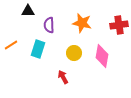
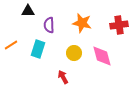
pink diamond: rotated 25 degrees counterclockwise
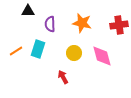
purple semicircle: moved 1 px right, 1 px up
orange line: moved 5 px right, 6 px down
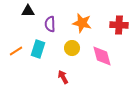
red cross: rotated 12 degrees clockwise
yellow circle: moved 2 px left, 5 px up
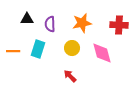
black triangle: moved 1 px left, 8 px down
orange star: rotated 24 degrees counterclockwise
orange line: moved 3 px left; rotated 32 degrees clockwise
pink diamond: moved 3 px up
red arrow: moved 7 px right, 1 px up; rotated 16 degrees counterclockwise
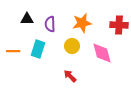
yellow circle: moved 2 px up
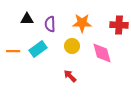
orange star: rotated 12 degrees clockwise
cyan rectangle: rotated 36 degrees clockwise
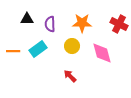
red cross: moved 1 px up; rotated 24 degrees clockwise
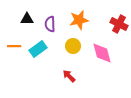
orange star: moved 3 px left, 3 px up; rotated 12 degrees counterclockwise
yellow circle: moved 1 px right
orange line: moved 1 px right, 5 px up
red arrow: moved 1 px left
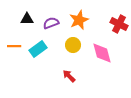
orange star: rotated 12 degrees counterclockwise
purple semicircle: moved 1 px right, 1 px up; rotated 70 degrees clockwise
yellow circle: moved 1 px up
